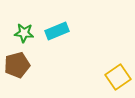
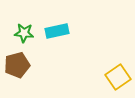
cyan rectangle: rotated 10 degrees clockwise
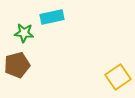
cyan rectangle: moved 5 px left, 14 px up
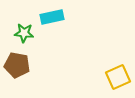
brown pentagon: rotated 25 degrees clockwise
yellow square: rotated 10 degrees clockwise
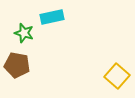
green star: rotated 12 degrees clockwise
yellow square: moved 1 px left, 1 px up; rotated 25 degrees counterclockwise
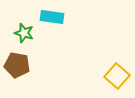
cyan rectangle: rotated 20 degrees clockwise
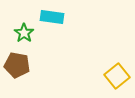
green star: rotated 18 degrees clockwise
yellow square: rotated 10 degrees clockwise
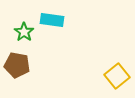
cyan rectangle: moved 3 px down
green star: moved 1 px up
